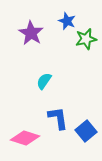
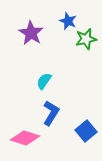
blue star: moved 1 px right
blue L-shape: moved 7 px left, 5 px up; rotated 40 degrees clockwise
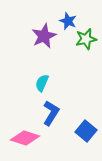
purple star: moved 13 px right, 3 px down; rotated 15 degrees clockwise
cyan semicircle: moved 2 px left, 2 px down; rotated 12 degrees counterclockwise
blue square: rotated 10 degrees counterclockwise
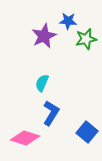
blue star: rotated 18 degrees counterclockwise
blue square: moved 1 px right, 1 px down
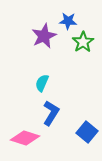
green star: moved 3 px left, 3 px down; rotated 20 degrees counterclockwise
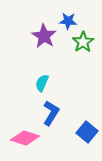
purple star: rotated 15 degrees counterclockwise
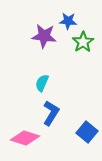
purple star: rotated 25 degrees counterclockwise
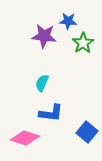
green star: moved 1 px down
blue L-shape: rotated 65 degrees clockwise
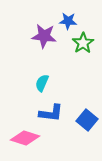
blue square: moved 12 px up
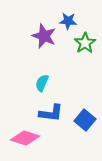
purple star: rotated 15 degrees clockwise
green star: moved 2 px right
blue square: moved 2 px left
